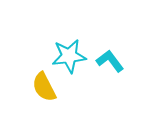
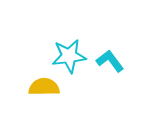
yellow semicircle: rotated 116 degrees clockwise
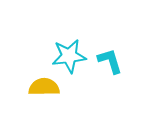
cyan L-shape: rotated 20 degrees clockwise
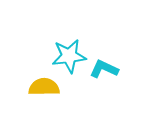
cyan L-shape: moved 6 px left, 8 px down; rotated 48 degrees counterclockwise
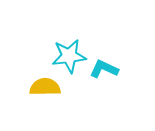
yellow semicircle: moved 1 px right
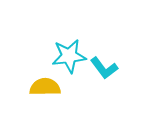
cyan L-shape: moved 1 px up; rotated 152 degrees counterclockwise
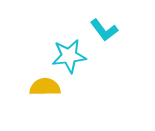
cyan L-shape: moved 38 px up
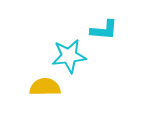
cyan L-shape: rotated 48 degrees counterclockwise
